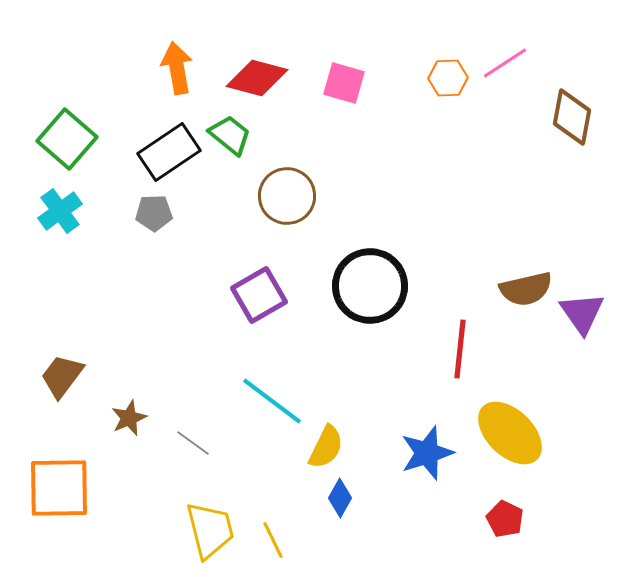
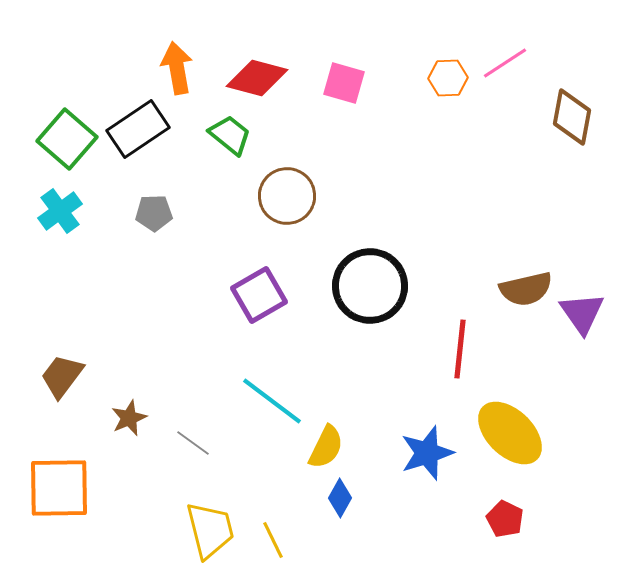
black rectangle: moved 31 px left, 23 px up
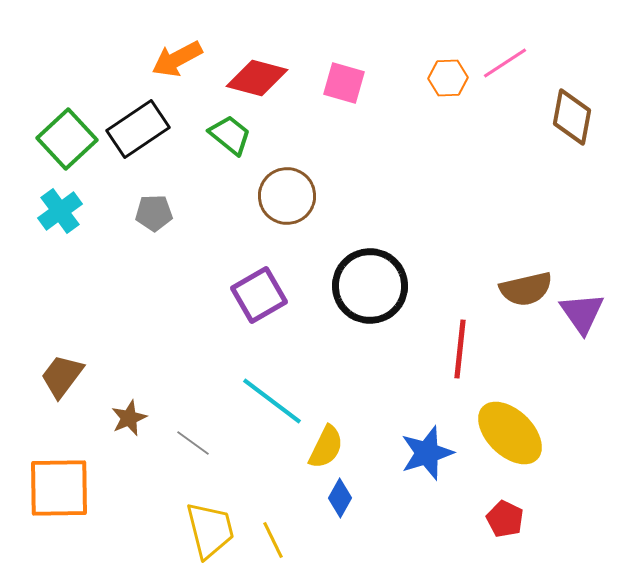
orange arrow: moved 9 px up; rotated 108 degrees counterclockwise
green square: rotated 6 degrees clockwise
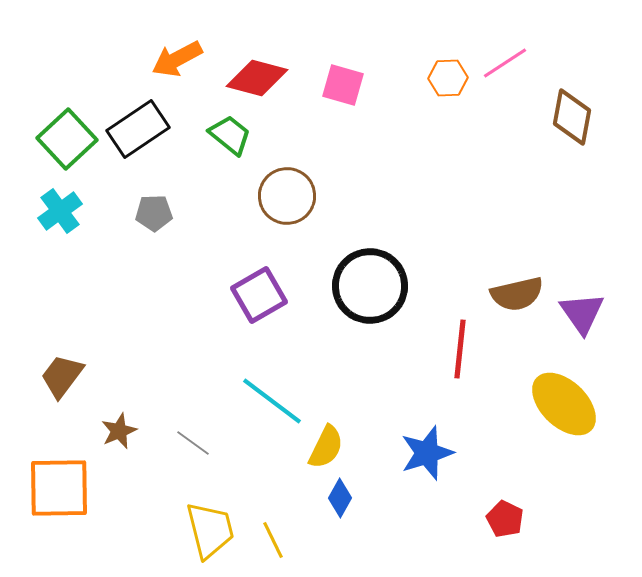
pink square: moved 1 px left, 2 px down
brown semicircle: moved 9 px left, 5 px down
brown star: moved 10 px left, 13 px down
yellow ellipse: moved 54 px right, 29 px up
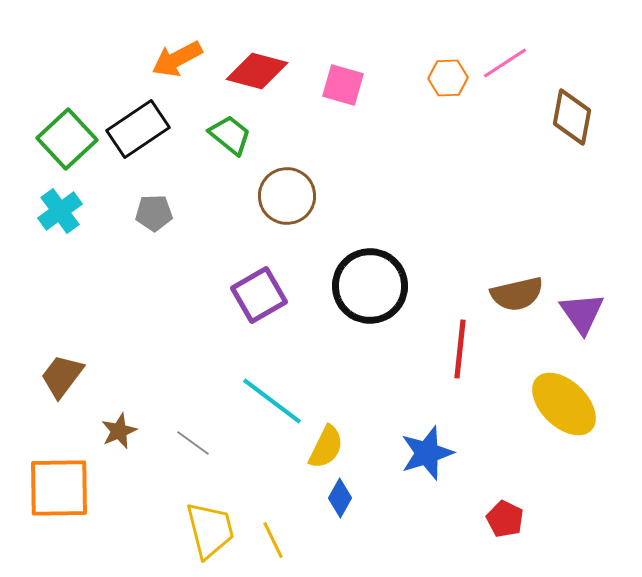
red diamond: moved 7 px up
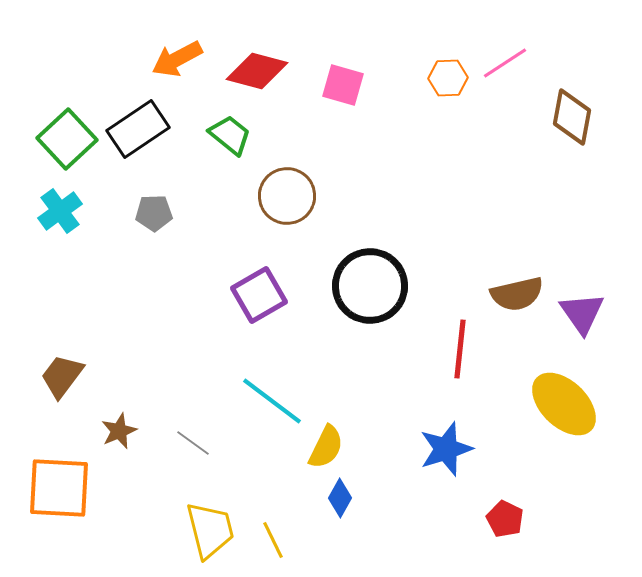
blue star: moved 19 px right, 4 px up
orange square: rotated 4 degrees clockwise
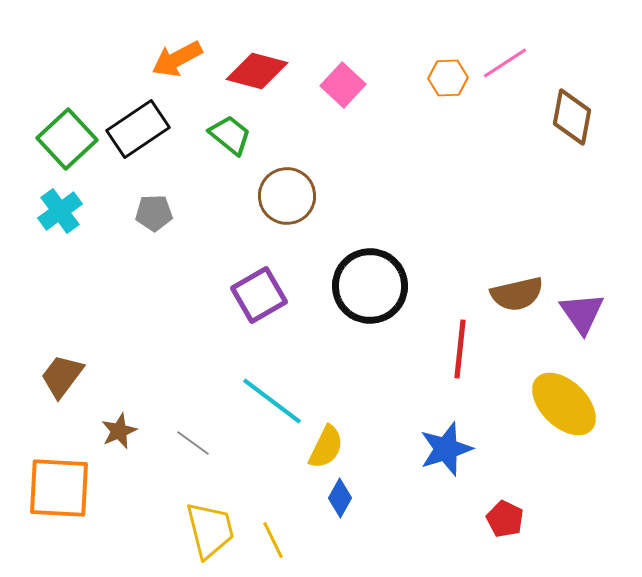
pink square: rotated 27 degrees clockwise
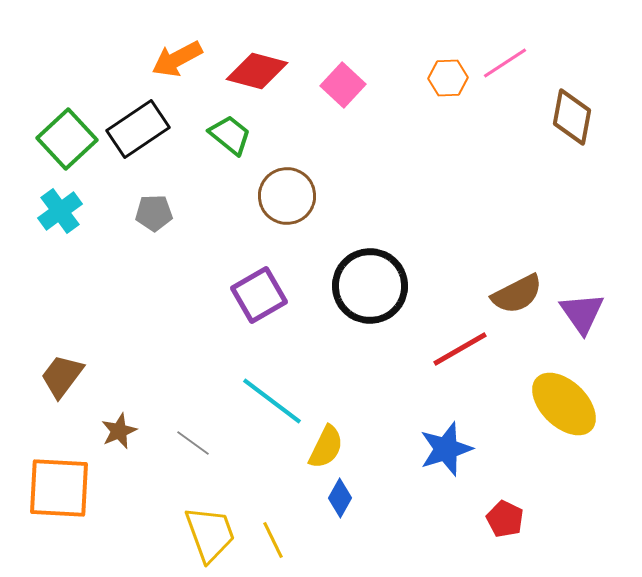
brown semicircle: rotated 14 degrees counterclockwise
red line: rotated 54 degrees clockwise
yellow trapezoid: moved 4 px down; rotated 6 degrees counterclockwise
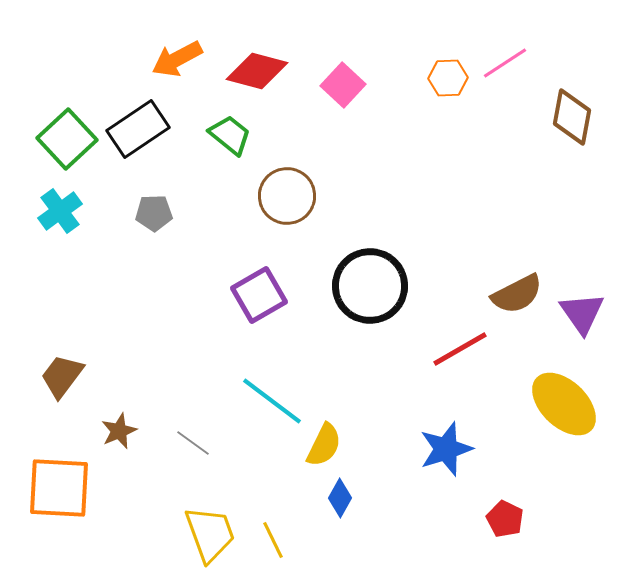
yellow semicircle: moved 2 px left, 2 px up
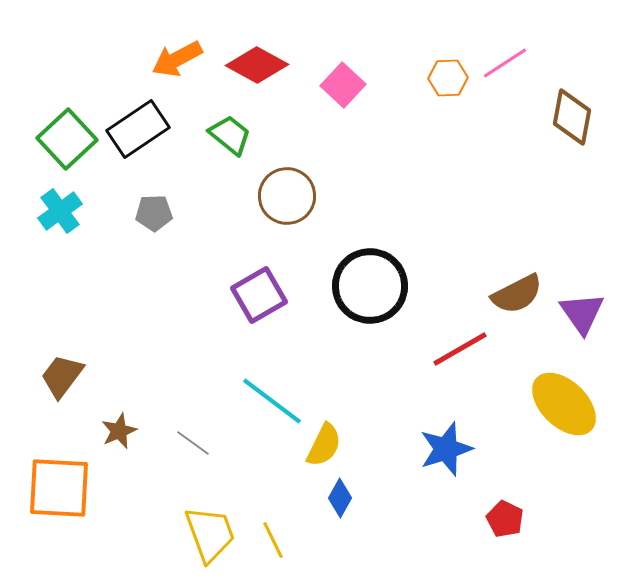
red diamond: moved 6 px up; rotated 14 degrees clockwise
